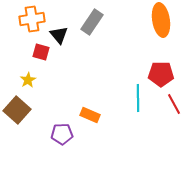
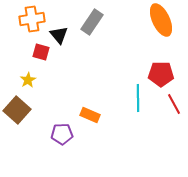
orange ellipse: rotated 16 degrees counterclockwise
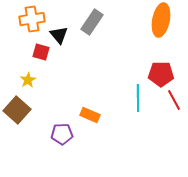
orange ellipse: rotated 36 degrees clockwise
red line: moved 4 px up
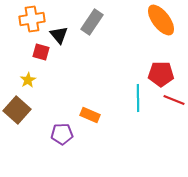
orange ellipse: rotated 48 degrees counterclockwise
red line: rotated 40 degrees counterclockwise
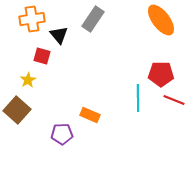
gray rectangle: moved 1 px right, 3 px up
red square: moved 1 px right, 4 px down
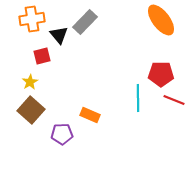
gray rectangle: moved 8 px left, 3 px down; rotated 10 degrees clockwise
red square: rotated 30 degrees counterclockwise
yellow star: moved 2 px right, 2 px down
brown square: moved 14 px right
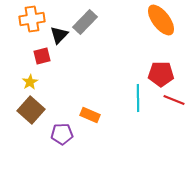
black triangle: rotated 24 degrees clockwise
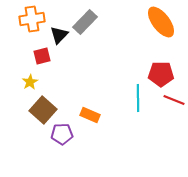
orange ellipse: moved 2 px down
brown square: moved 12 px right
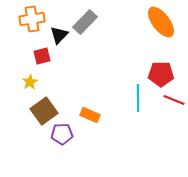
brown square: moved 1 px right, 1 px down; rotated 12 degrees clockwise
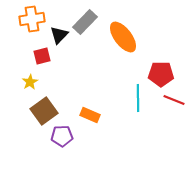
orange ellipse: moved 38 px left, 15 px down
purple pentagon: moved 2 px down
